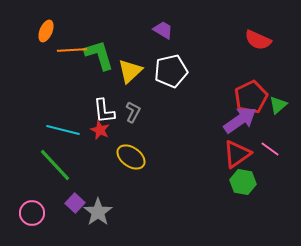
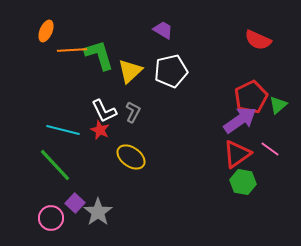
white L-shape: rotated 20 degrees counterclockwise
pink circle: moved 19 px right, 5 px down
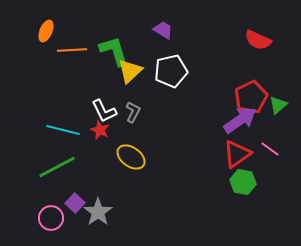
green L-shape: moved 15 px right, 4 px up
green line: moved 2 px right, 2 px down; rotated 75 degrees counterclockwise
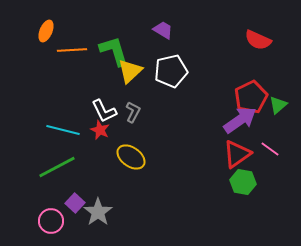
pink circle: moved 3 px down
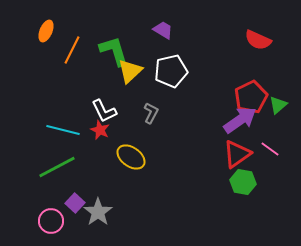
orange line: rotated 60 degrees counterclockwise
gray L-shape: moved 18 px right, 1 px down
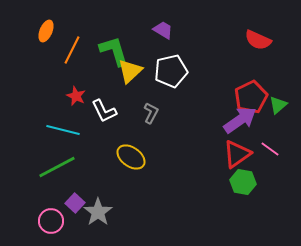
red star: moved 24 px left, 34 px up
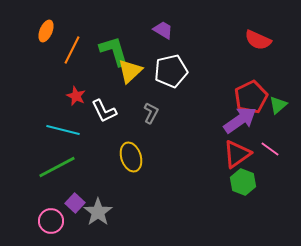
yellow ellipse: rotated 36 degrees clockwise
green hexagon: rotated 10 degrees clockwise
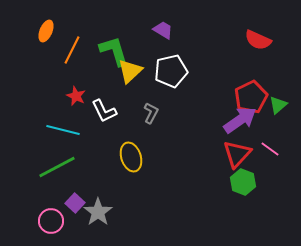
red triangle: rotated 12 degrees counterclockwise
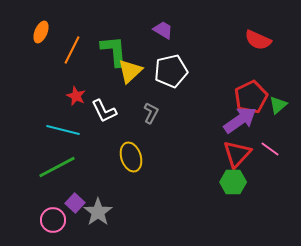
orange ellipse: moved 5 px left, 1 px down
green L-shape: rotated 12 degrees clockwise
green hexagon: moved 10 px left; rotated 20 degrees counterclockwise
pink circle: moved 2 px right, 1 px up
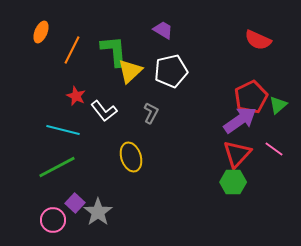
white L-shape: rotated 12 degrees counterclockwise
pink line: moved 4 px right
